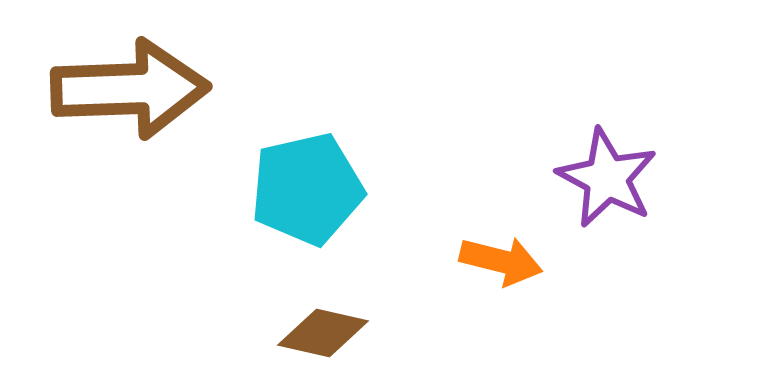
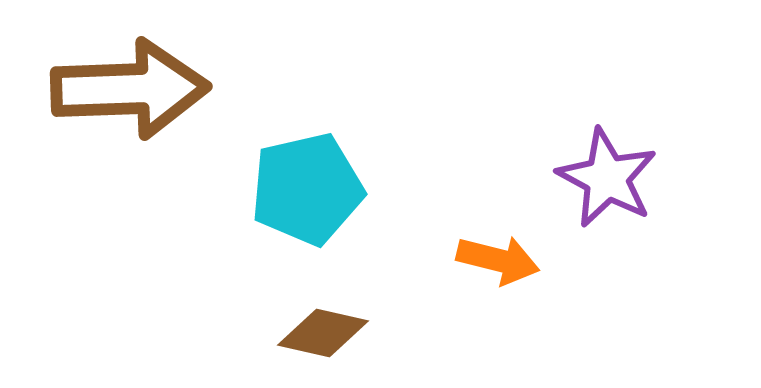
orange arrow: moved 3 px left, 1 px up
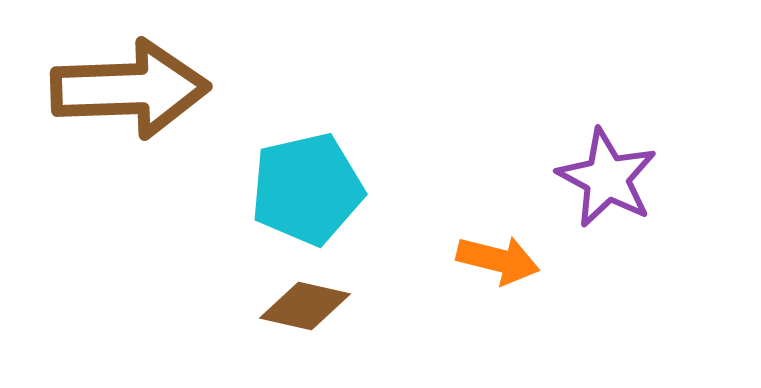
brown diamond: moved 18 px left, 27 px up
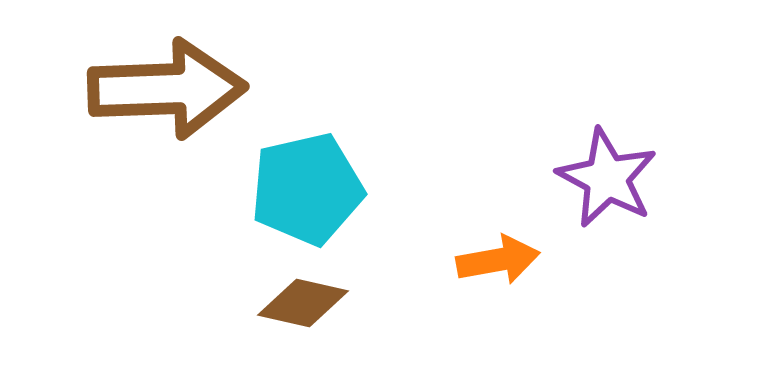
brown arrow: moved 37 px right
orange arrow: rotated 24 degrees counterclockwise
brown diamond: moved 2 px left, 3 px up
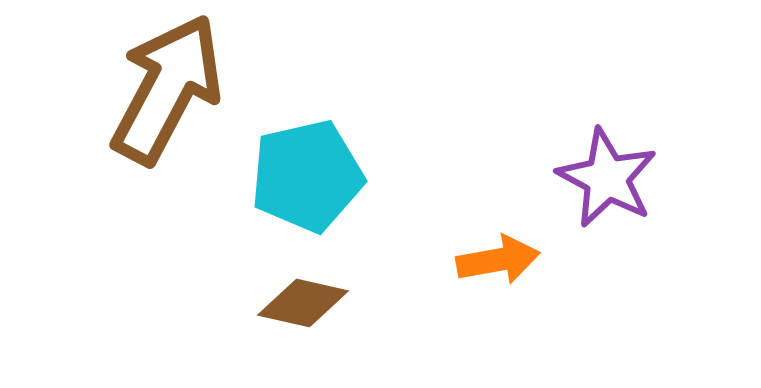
brown arrow: rotated 60 degrees counterclockwise
cyan pentagon: moved 13 px up
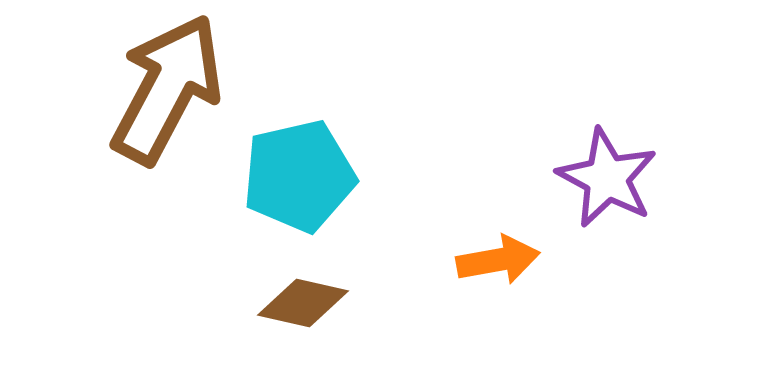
cyan pentagon: moved 8 px left
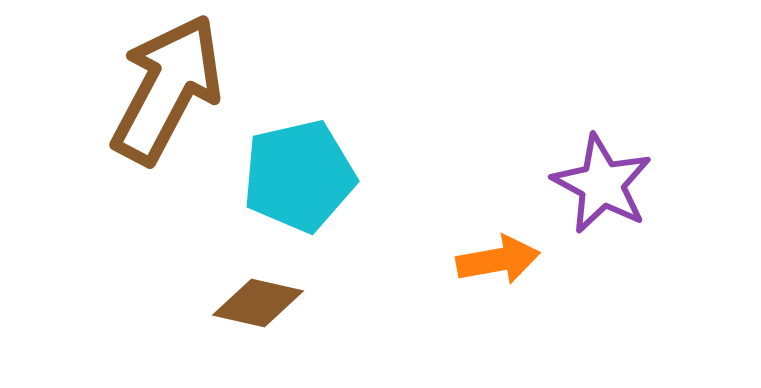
purple star: moved 5 px left, 6 px down
brown diamond: moved 45 px left
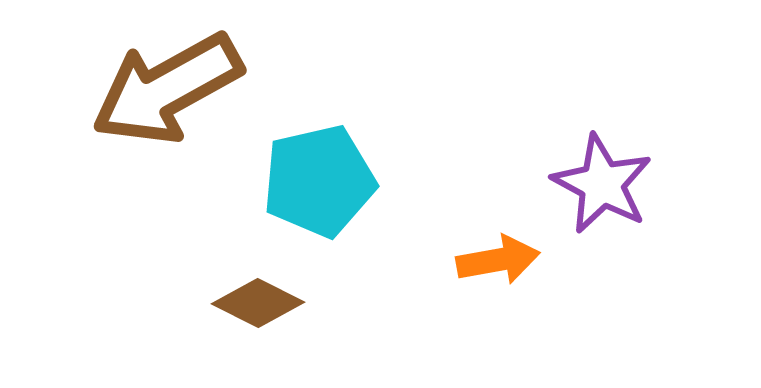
brown arrow: rotated 147 degrees counterclockwise
cyan pentagon: moved 20 px right, 5 px down
brown diamond: rotated 14 degrees clockwise
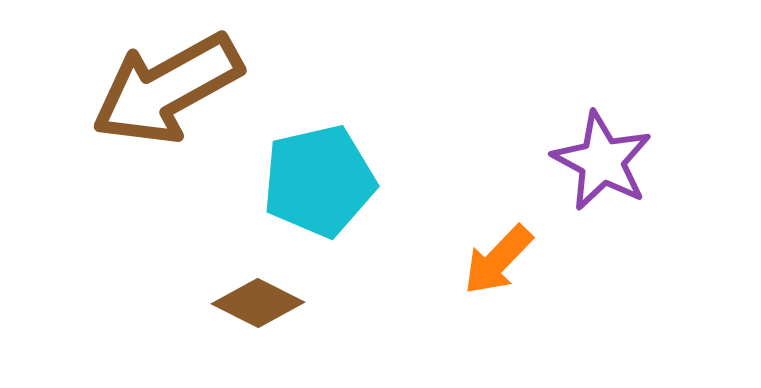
purple star: moved 23 px up
orange arrow: rotated 144 degrees clockwise
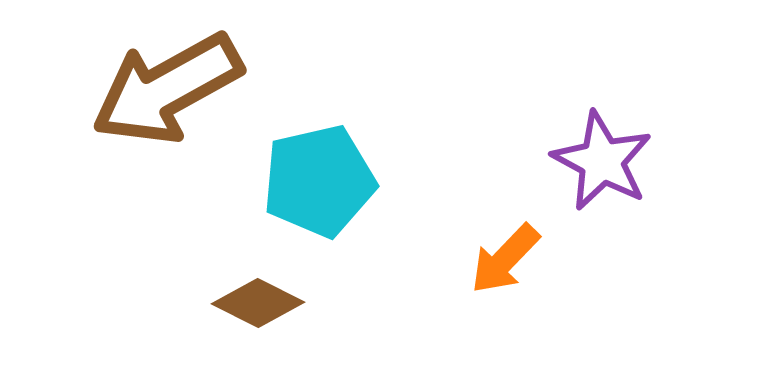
orange arrow: moved 7 px right, 1 px up
